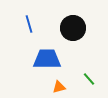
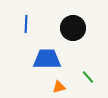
blue line: moved 3 px left; rotated 18 degrees clockwise
green line: moved 1 px left, 2 px up
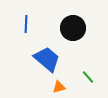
blue trapezoid: rotated 40 degrees clockwise
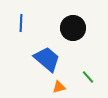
blue line: moved 5 px left, 1 px up
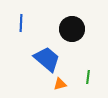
black circle: moved 1 px left, 1 px down
green line: rotated 48 degrees clockwise
orange triangle: moved 1 px right, 3 px up
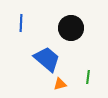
black circle: moved 1 px left, 1 px up
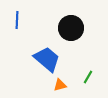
blue line: moved 4 px left, 3 px up
green line: rotated 24 degrees clockwise
orange triangle: moved 1 px down
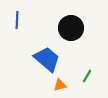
green line: moved 1 px left, 1 px up
